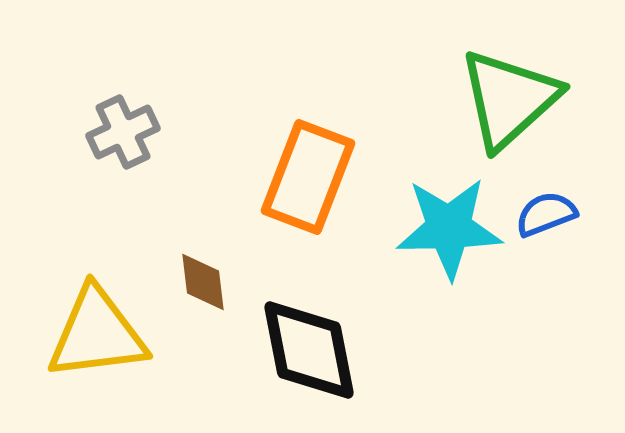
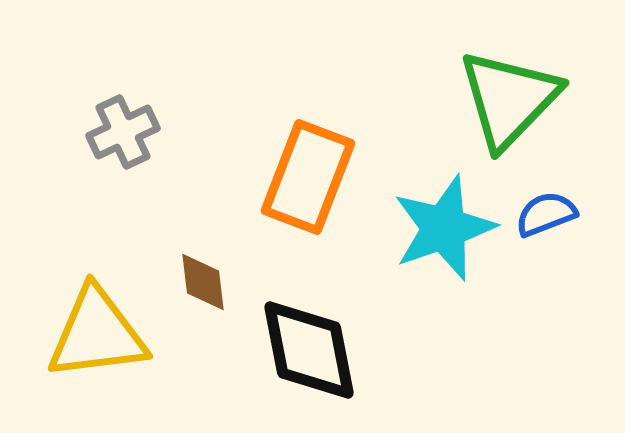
green triangle: rotated 4 degrees counterclockwise
cyan star: moved 5 px left; rotated 18 degrees counterclockwise
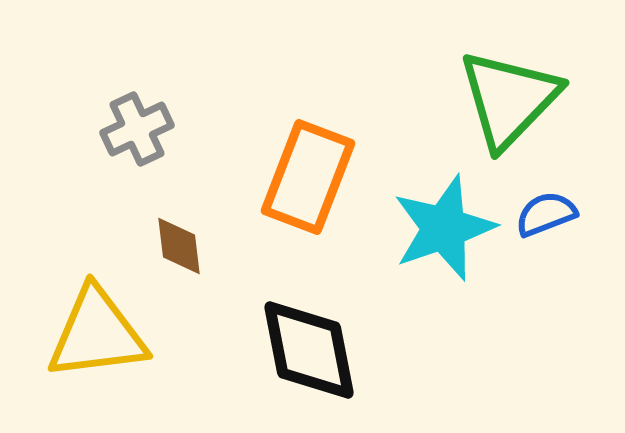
gray cross: moved 14 px right, 3 px up
brown diamond: moved 24 px left, 36 px up
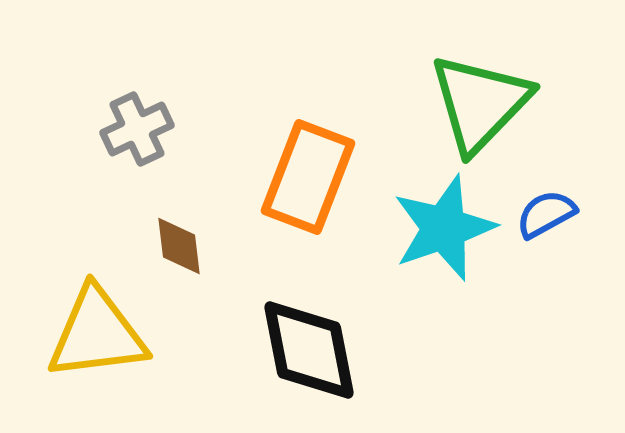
green triangle: moved 29 px left, 4 px down
blue semicircle: rotated 8 degrees counterclockwise
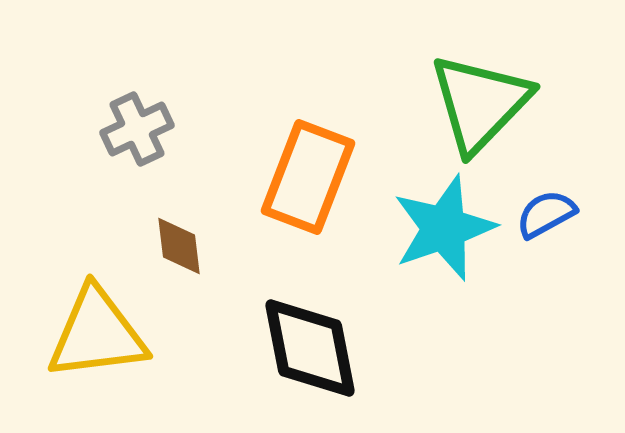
black diamond: moved 1 px right, 2 px up
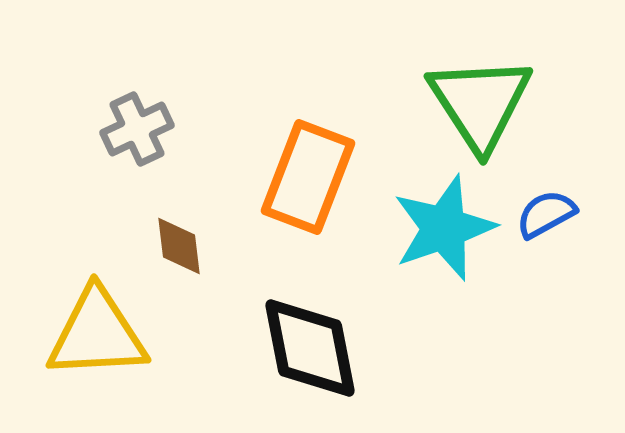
green triangle: rotated 17 degrees counterclockwise
yellow triangle: rotated 4 degrees clockwise
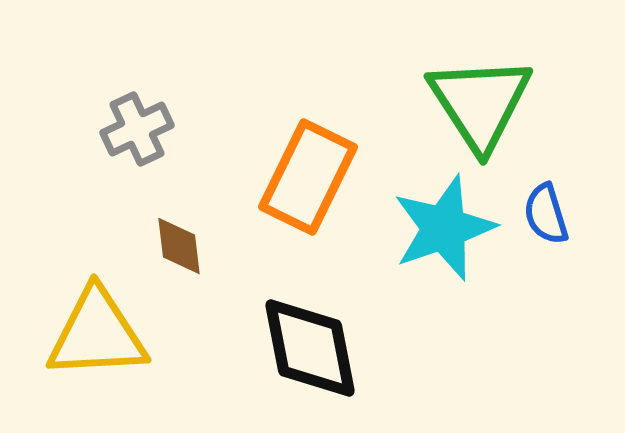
orange rectangle: rotated 5 degrees clockwise
blue semicircle: rotated 78 degrees counterclockwise
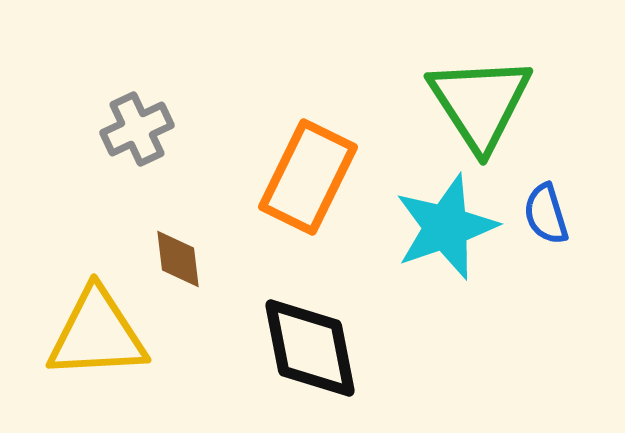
cyan star: moved 2 px right, 1 px up
brown diamond: moved 1 px left, 13 px down
